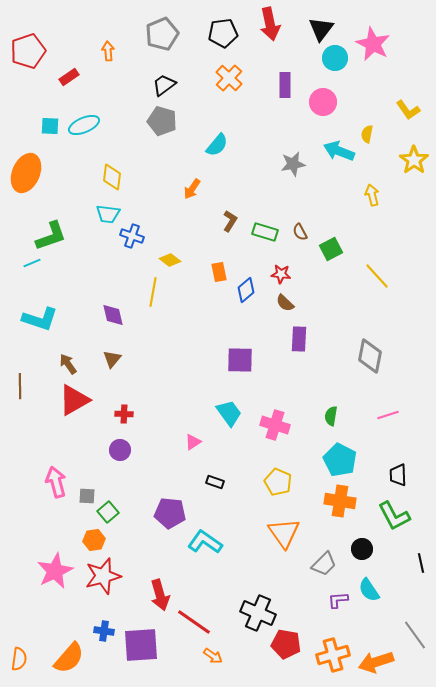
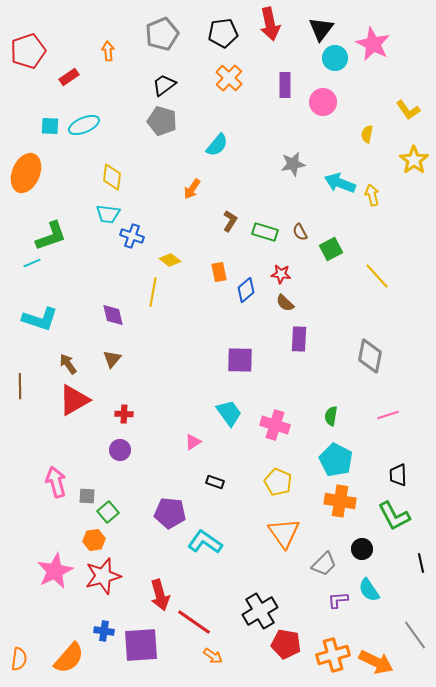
cyan arrow at (339, 151): moved 1 px right, 32 px down
cyan pentagon at (340, 460): moved 4 px left
black cross at (258, 613): moved 2 px right, 2 px up; rotated 36 degrees clockwise
orange arrow at (376, 662): rotated 136 degrees counterclockwise
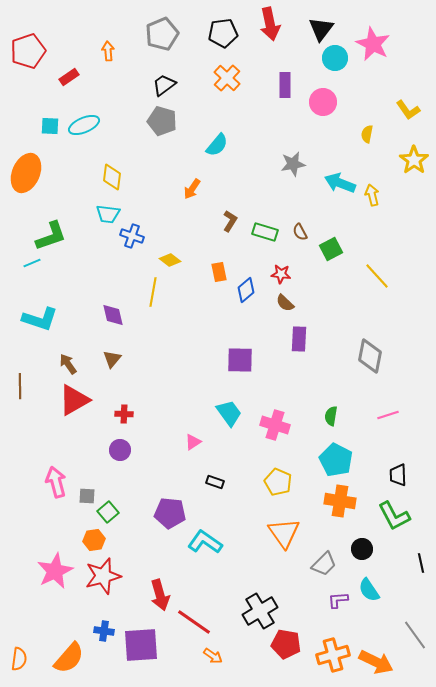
orange cross at (229, 78): moved 2 px left
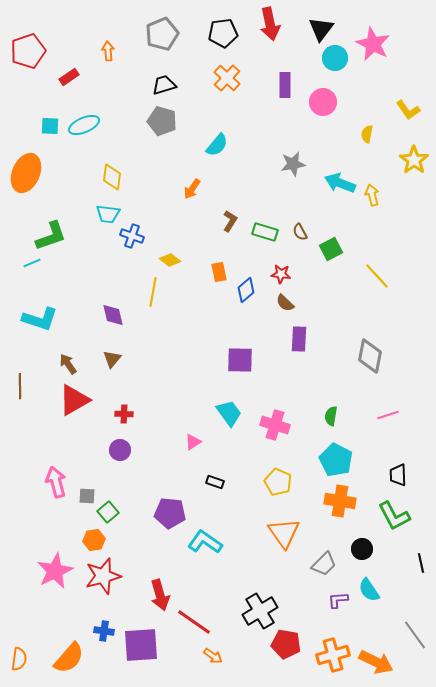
black trapezoid at (164, 85): rotated 20 degrees clockwise
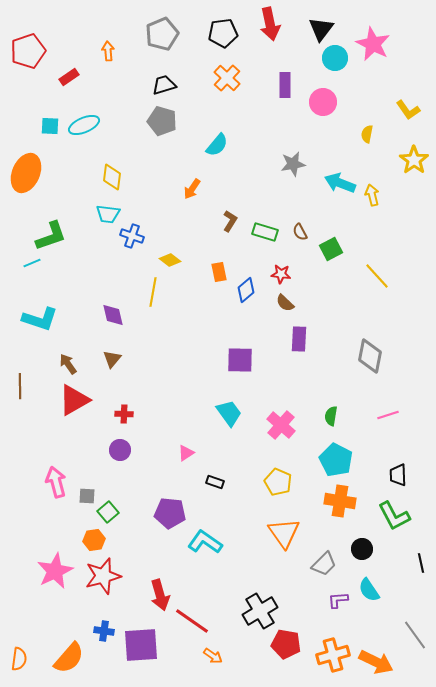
pink cross at (275, 425): moved 6 px right; rotated 24 degrees clockwise
pink triangle at (193, 442): moved 7 px left, 11 px down
red line at (194, 622): moved 2 px left, 1 px up
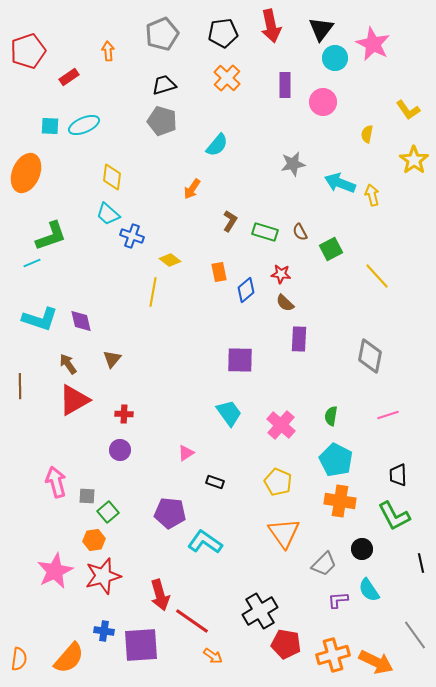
red arrow at (270, 24): moved 1 px right, 2 px down
cyan trapezoid at (108, 214): rotated 35 degrees clockwise
purple diamond at (113, 315): moved 32 px left, 6 px down
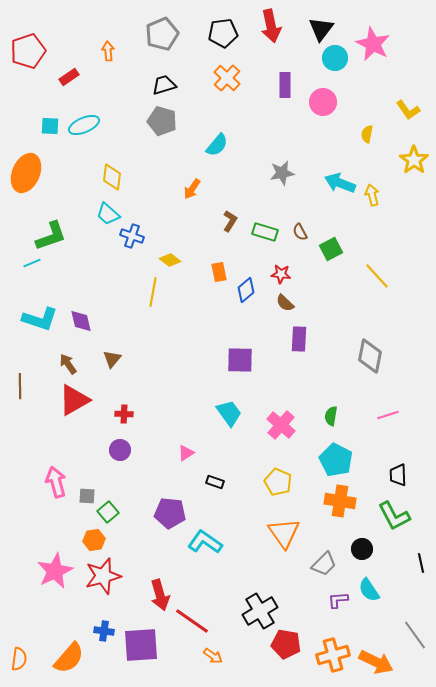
gray star at (293, 164): moved 11 px left, 9 px down
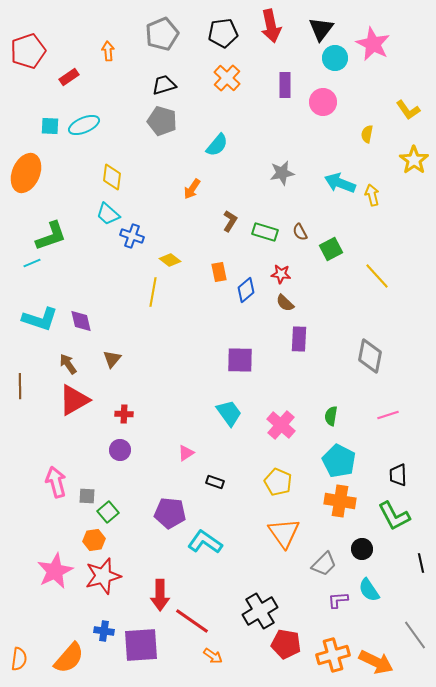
cyan pentagon at (336, 460): moved 3 px right, 1 px down
red arrow at (160, 595): rotated 16 degrees clockwise
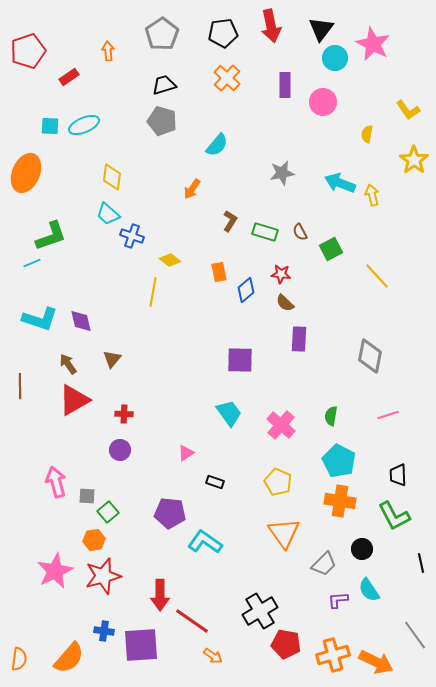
gray pentagon at (162, 34): rotated 12 degrees counterclockwise
